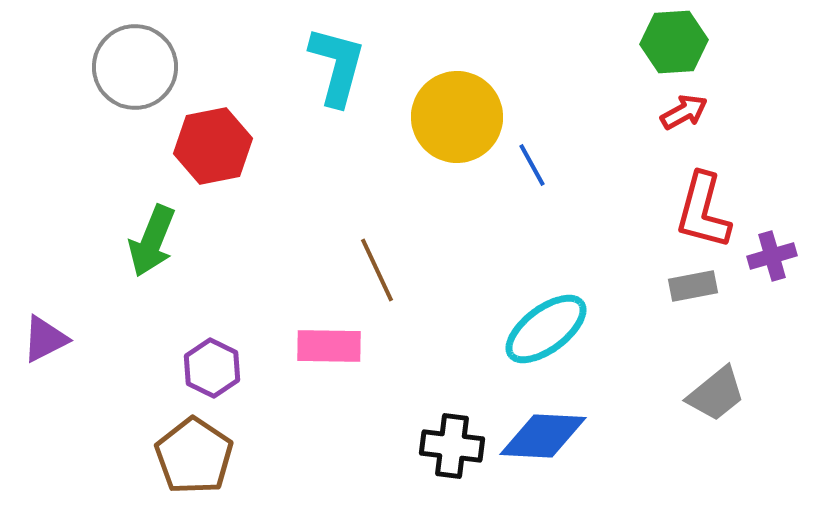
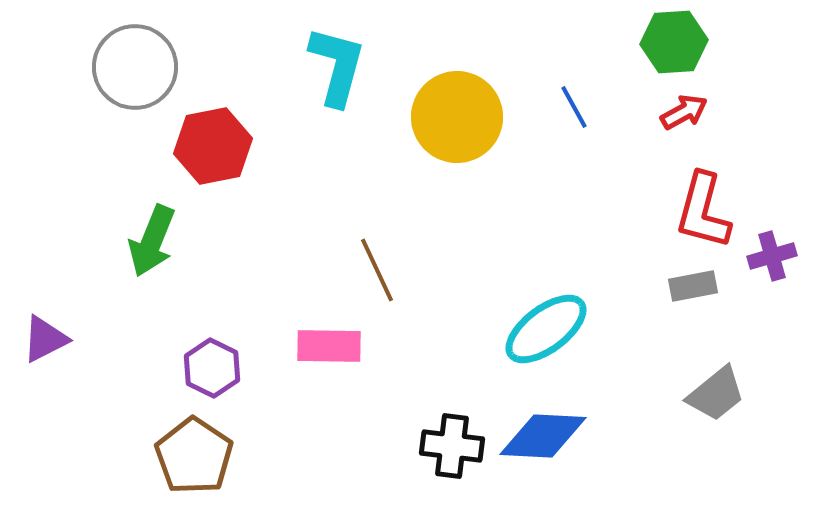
blue line: moved 42 px right, 58 px up
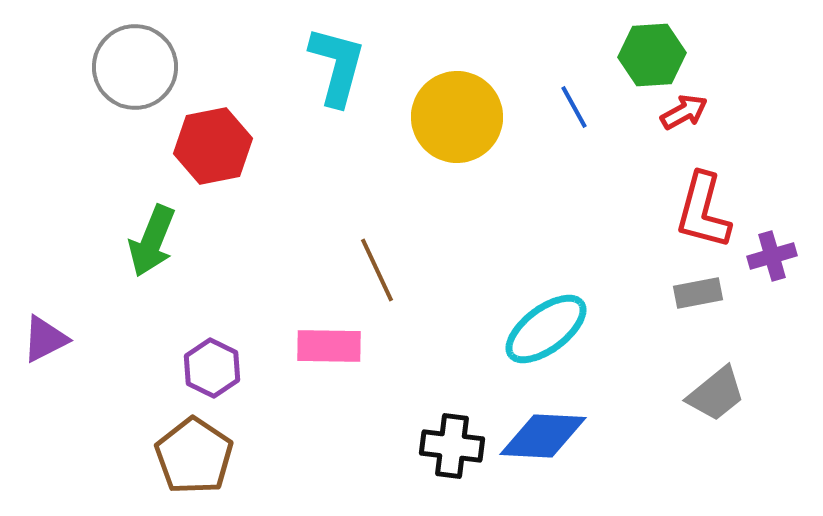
green hexagon: moved 22 px left, 13 px down
gray rectangle: moved 5 px right, 7 px down
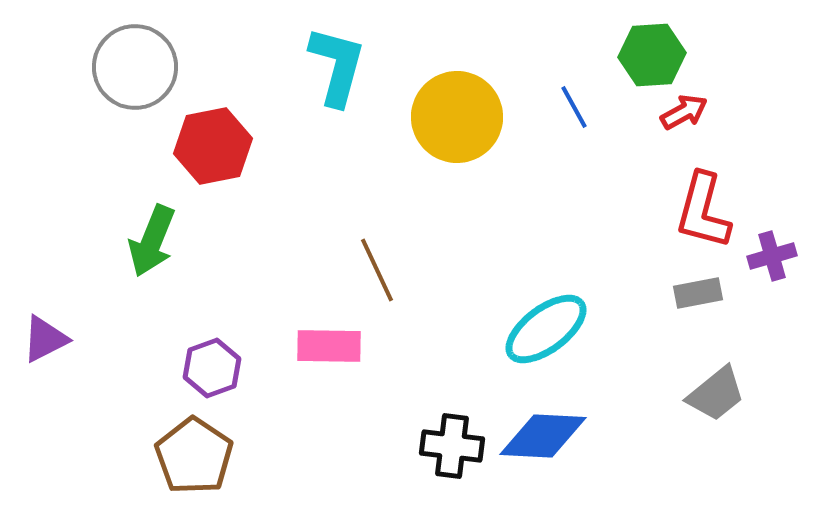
purple hexagon: rotated 14 degrees clockwise
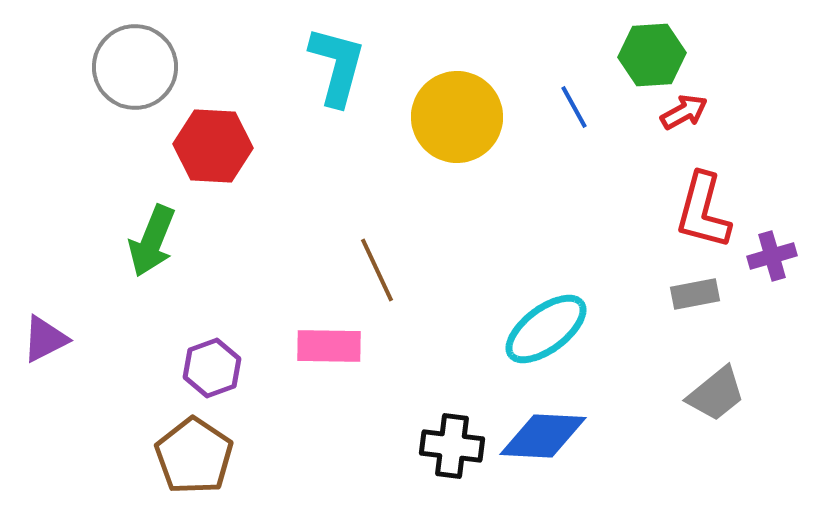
red hexagon: rotated 14 degrees clockwise
gray rectangle: moved 3 px left, 1 px down
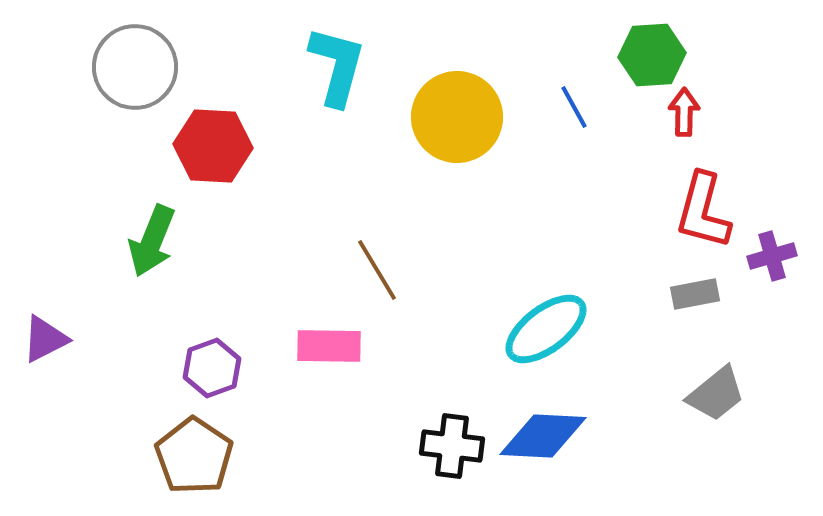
red arrow: rotated 60 degrees counterclockwise
brown line: rotated 6 degrees counterclockwise
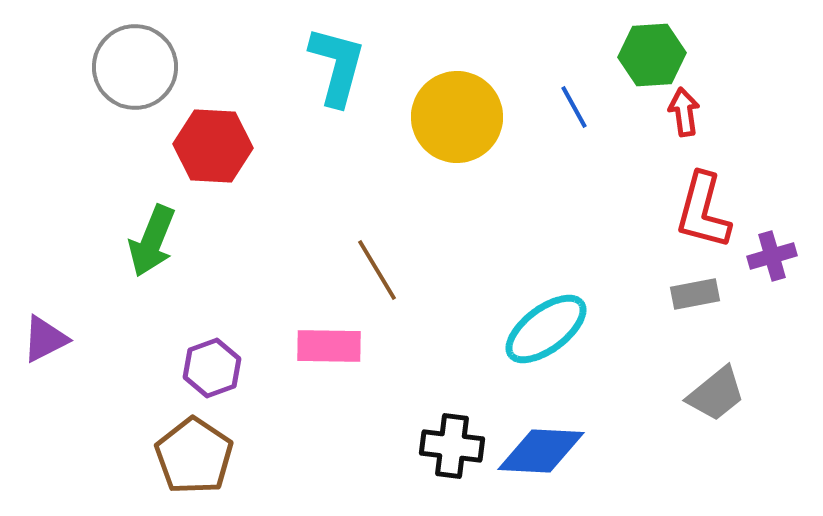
red arrow: rotated 9 degrees counterclockwise
blue diamond: moved 2 px left, 15 px down
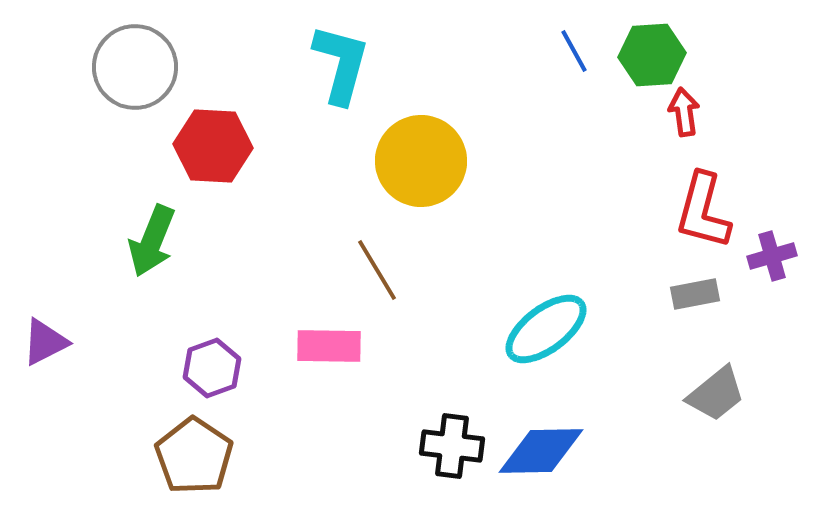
cyan L-shape: moved 4 px right, 2 px up
blue line: moved 56 px up
yellow circle: moved 36 px left, 44 px down
purple triangle: moved 3 px down
blue diamond: rotated 4 degrees counterclockwise
